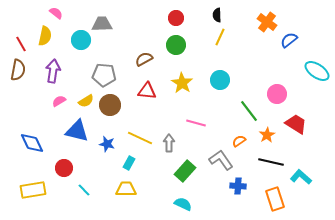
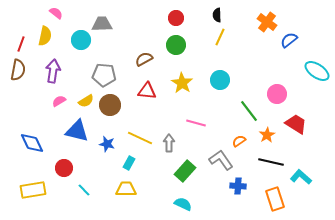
red line at (21, 44): rotated 49 degrees clockwise
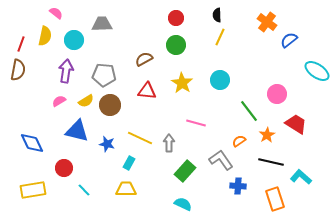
cyan circle at (81, 40): moved 7 px left
purple arrow at (53, 71): moved 13 px right
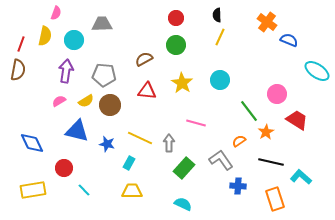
pink semicircle at (56, 13): rotated 72 degrees clockwise
blue semicircle at (289, 40): rotated 60 degrees clockwise
red trapezoid at (296, 124): moved 1 px right, 4 px up
orange star at (267, 135): moved 1 px left, 3 px up
green rectangle at (185, 171): moved 1 px left, 3 px up
yellow trapezoid at (126, 189): moved 6 px right, 2 px down
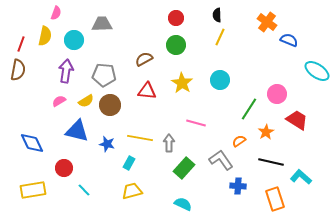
green line at (249, 111): moved 2 px up; rotated 70 degrees clockwise
yellow line at (140, 138): rotated 15 degrees counterclockwise
yellow trapezoid at (132, 191): rotated 15 degrees counterclockwise
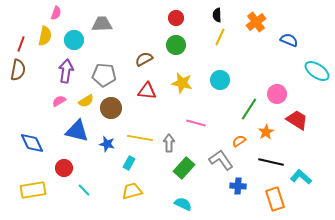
orange cross at (267, 22): moved 11 px left; rotated 18 degrees clockwise
yellow star at (182, 83): rotated 20 degrees counterclockwise
brown circle at (110, 105): moved 1 px right, 3 px down
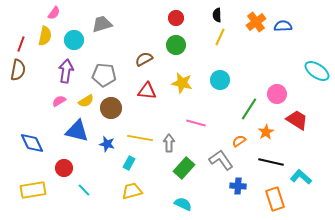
pink semicircle at (56, 13): moved 2 px left; rotated 16 degrees clockwise
gray trapezoid at (102, 24): rotated 15 degrees counterclockwise
blue semicircle at (289, 40): moved 6 px left, 14 px up; rotated 24 degrees counterclockwise
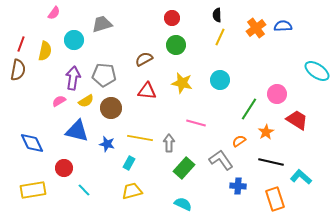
red circle at (176, 18): moved 4 px left
orange cross at (256, 22): moved 6 px down
yellow semicircle at (45, 36): moved 15 px down
purple arrow at (66, 71): moved 7 px right, 7 px down
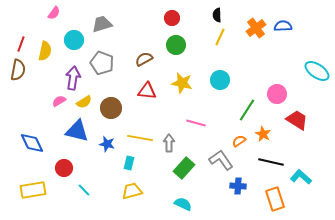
gray pentagon at (104, 75): moved 2 px left, 12 px up; rotated 15 degrees clockwise
yellow semicircle at (86, 101): moved 2 px left, 1 px down
green line at (249, 109): moved 2 px left, 1 px down
orange star at (266, 132): moved 3 px left, 2 px down; rotated 14 degrees counterclockwise
cyan rectangle at (129, 163): rotated 16 degrees counterclockwise
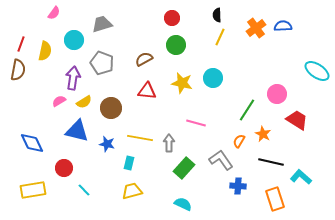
cyan circle at (220, 80): moved 7 px left, 2 px up
orange semicircle at (239, 141): rotated 24 degrees counterclockwise
